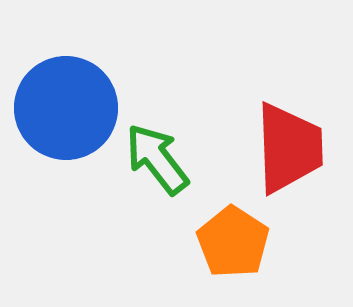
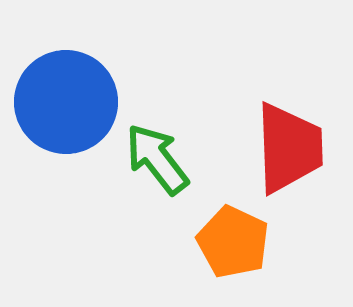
blue circle: moved 6 px up
orange pentagon: rotated 8 degrees counterclockwise
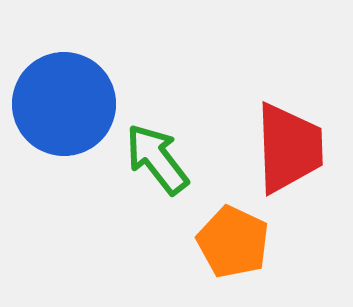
blue circle: moved 2 px left, 2 px down
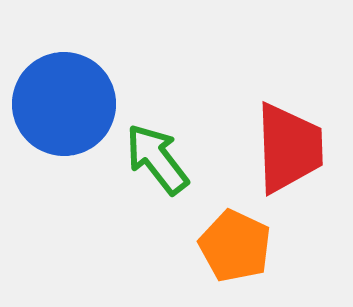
orange pentagon: moved 2 px right, 4 px down
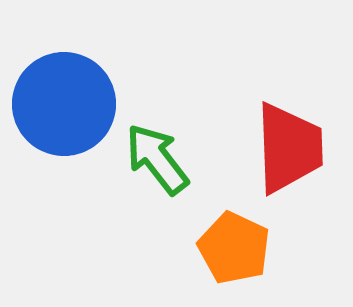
orange pentagon: moved 1 px left, 2 px down
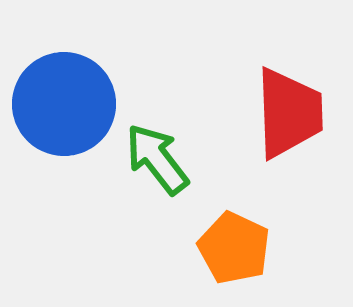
red trapezoid: moved 35 px up
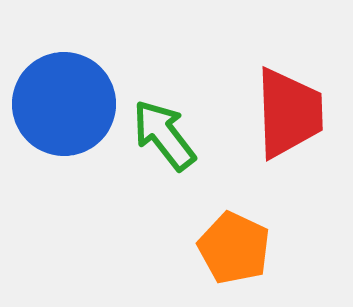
green arrow: moved 7 px right, 24 px up
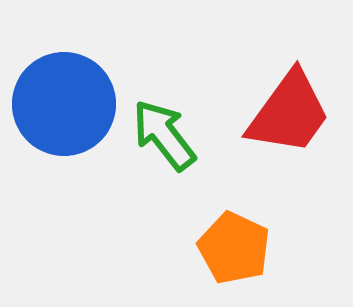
red trapezoid: rotated 38 degrees clockwise
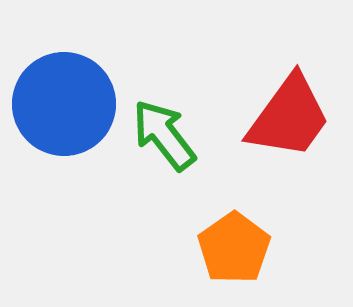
red trapezoid: moved 4 px down
orange pentagon: rotated 12 degrees clockwise
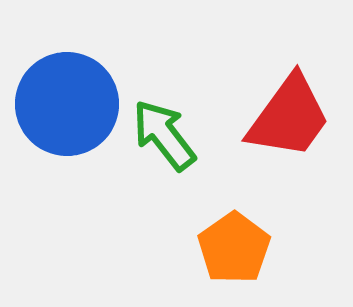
blue circle: moved 3 px right
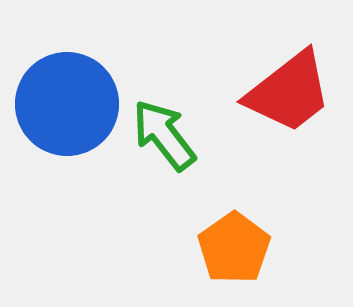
red trapezoid: moved 25 px up; rotated 16 degrees clockwise
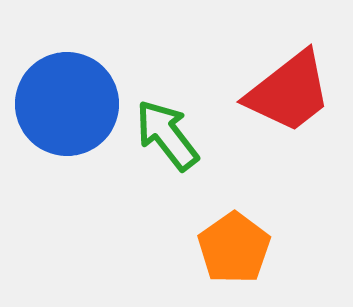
green arrow: moved 3 px right
